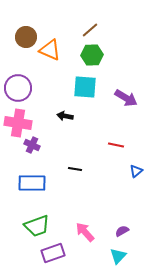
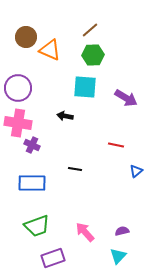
green hexagon: moved 1 px right
purple semicircle: rotated 16 degrees clockwise
purple rectangle: moved 5 px down
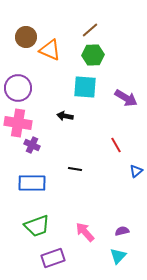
red line: rotated 49 degrees clockwise
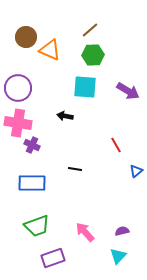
purple arrow: moved 2 px right, 7 px up
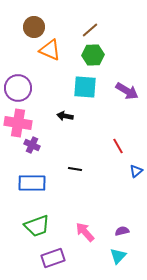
brown circle: moved 8 px right, 10 px up
purple arrow: moved 1 px left
red line: moved 2 px right, 1 px down
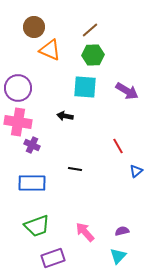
pink cross: moved 1 px up
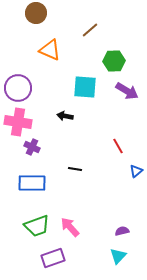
brown circle: moved 2 px right, 14 px up
green hexagon: moved 21 px right, 6 px down
purple cross: moved 2 px down
pink arrow: moved 15 px left, 5 px up
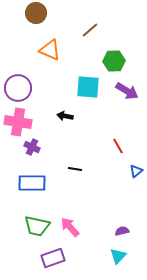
cyan square: moved 3 px right
green trapezoid: rotated 32 degrees clockwise
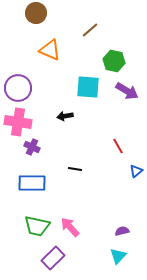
green hexagon: rotated 15 degrees clockwise
black arrow: rotated 21 degrees counterclockwise
purple rectangle: rotated 25 degrees counterclockwise
